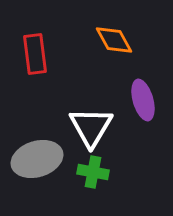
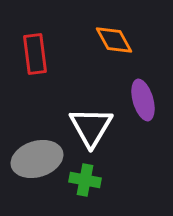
green cross: moved 8 px left, 8 px down
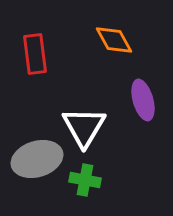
white triangle: moved 7 px left
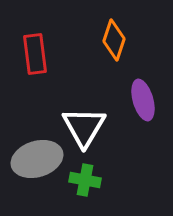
orange diamond: rotated 48 degrees clockwise
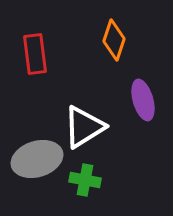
white triangle: rotated 27 degrees clockwise
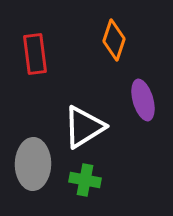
gray ellipse: moved 4 px left, 5 px down; rotated 72 degrees counterclockwise
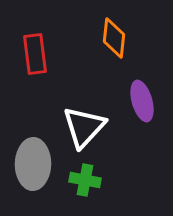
orange diamond: moved 2 px up; rotated 12 degrees counterclockwise
purple ellipse: moved 1 px left, 1 px down
white triangle: rotated 15 degrees counterclockwise
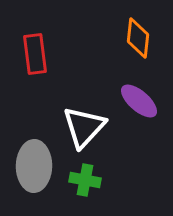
orange diamond: moved 24 px right
purple ellipse: moved 3 px left; rotated 33 degrees counterclockwise
gray ellipse: moved 1 px right, 2 px down
